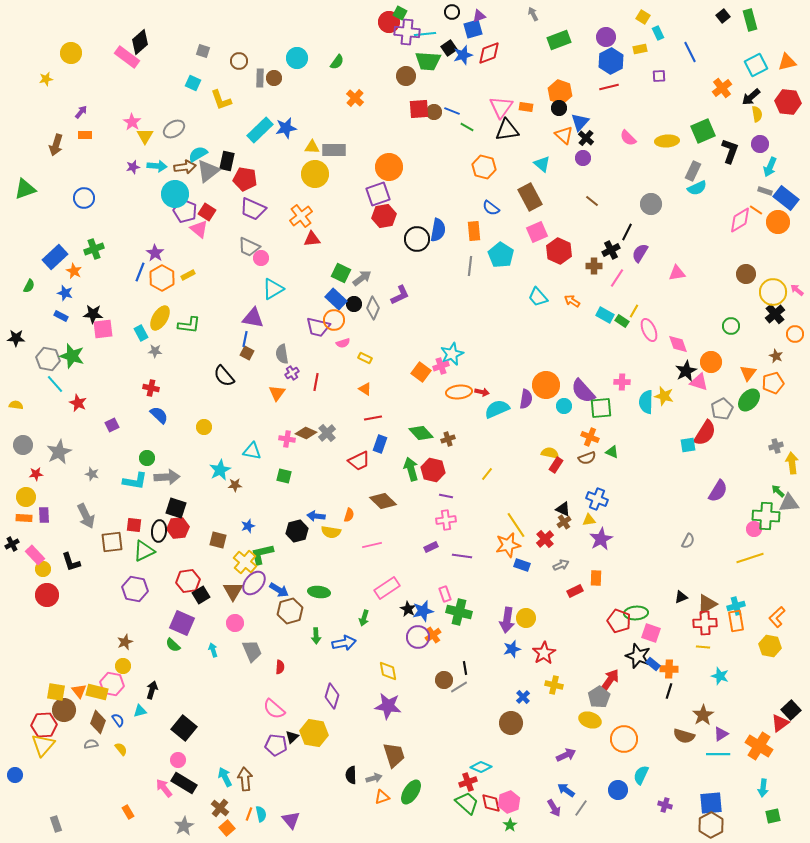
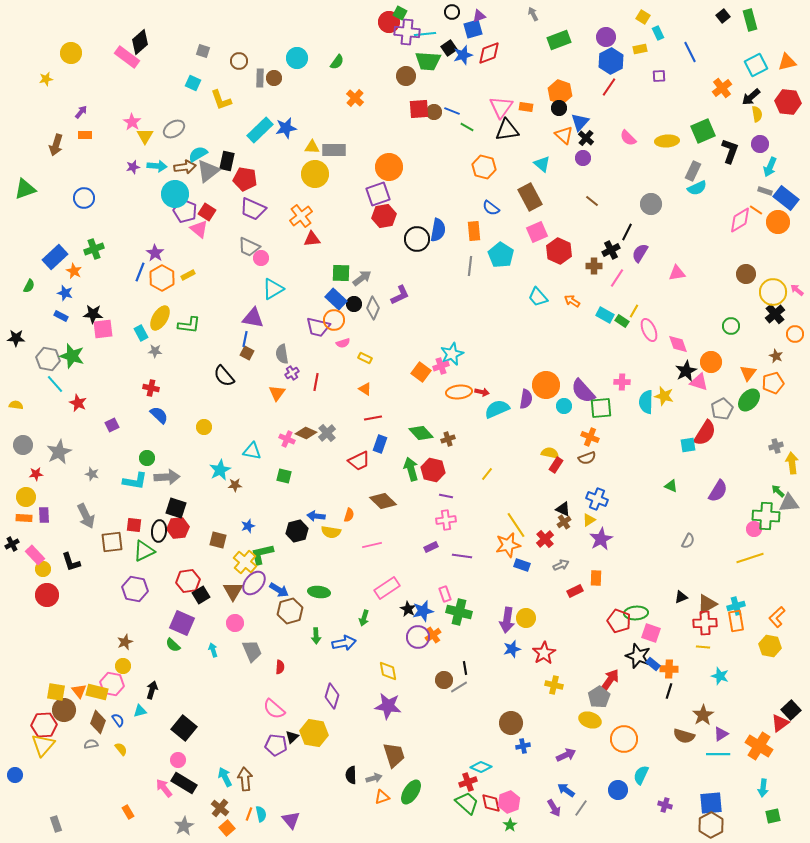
red line at (609, 87): rotated 42 degrees counterclockwise
green square at (341, 273): rotated 24 degrees counterclockwise
pink cross at (287, 439): rotated 14 degrees clockwise
green triangle at (612, 452): moved 59 px right, 34 px down
yellow triangle at (589, 520): rotated 24 degrees counterclockwise
blue cross at (523, 697): moved 49 px down; rotated 32 degrees clockwise
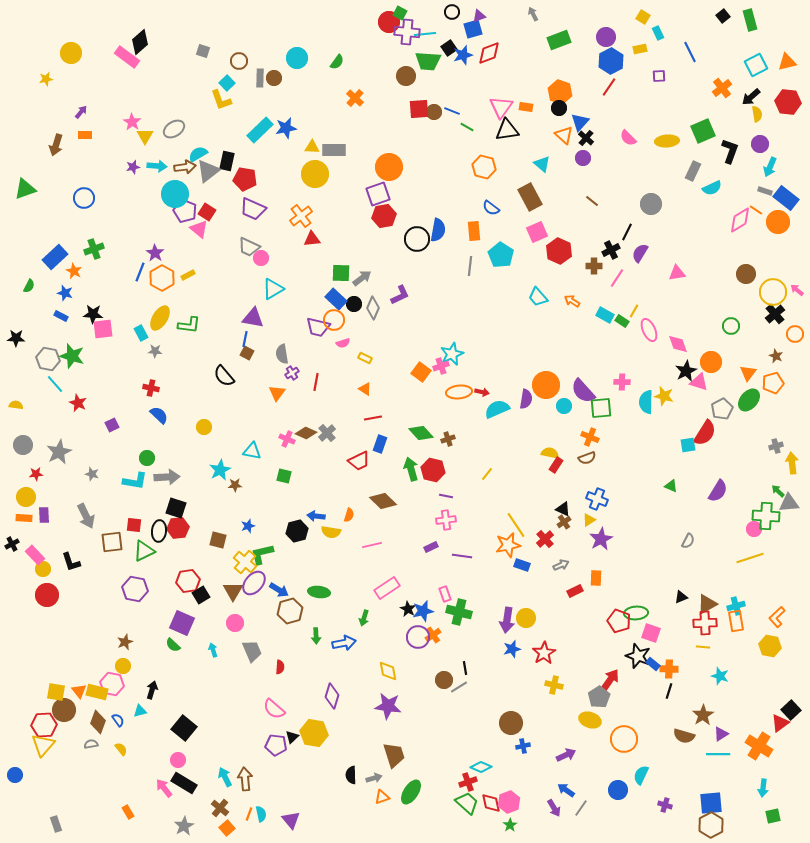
cyan square at (193, 83): moved 34 px right; rotated 21 degrees clockwise
cyan semicircle at (697, 188): moved 15 px right
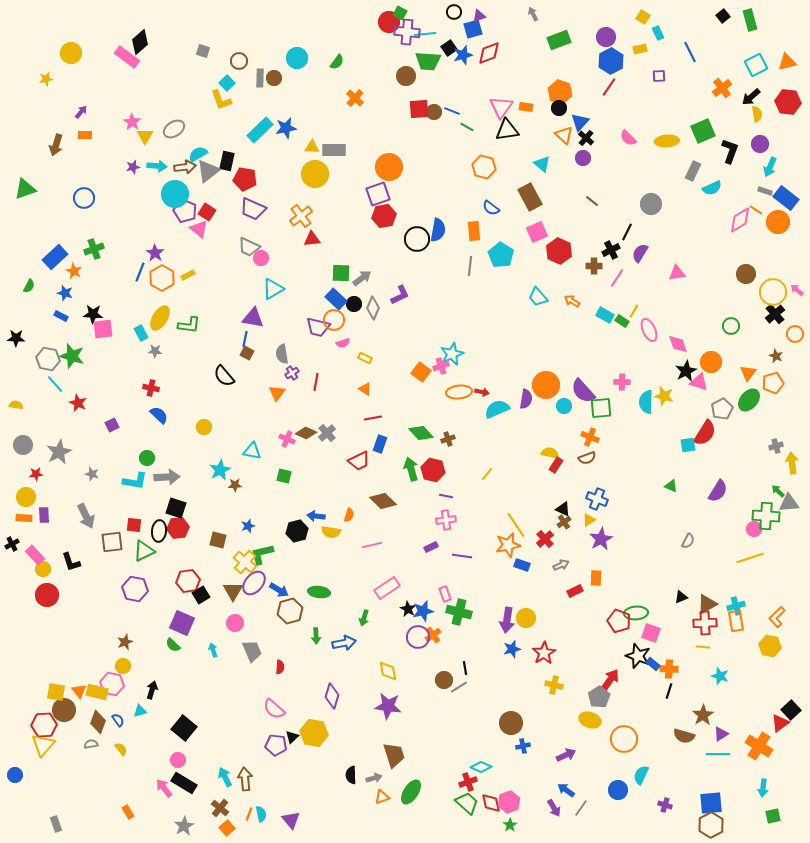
black circle at (452, 12): moved 2 px right
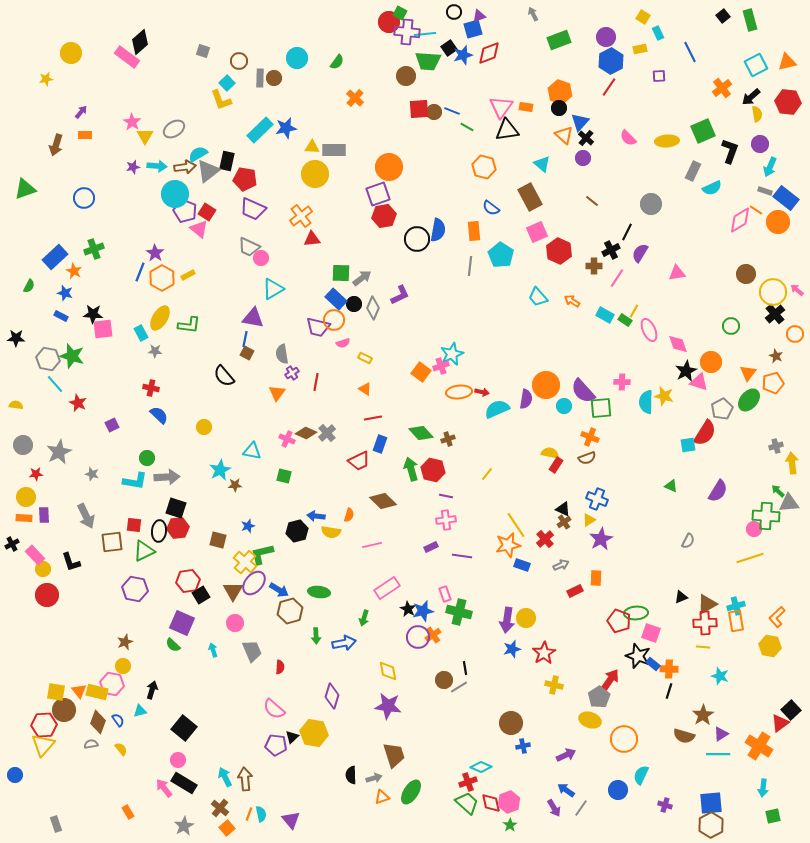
green rectangle at (622, 321): moved 3 px right, 1 px up
